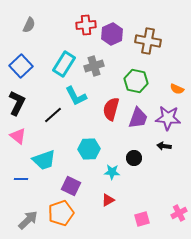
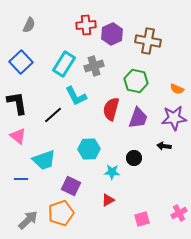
blue square: moved 4 px up
black L-shape: rotated 35 degrees counterclockwise
purple star: moved 6 px right; rotated 10 degrees counterclockwise
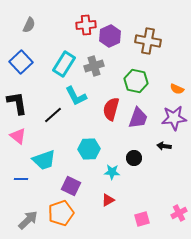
purple hexagon: moved 2 px left, 2 px down
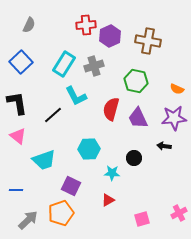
purple trapezoid: rotated 135 degrees clockwise
cyan star: moved 1 px down
blue line: moved 5 px left, 11 px down
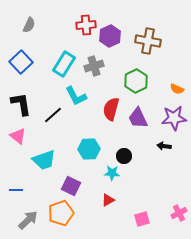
green hexagon: rotated 20 degrees clockwise
black L-shape: moved 4 px right, 1 px down
black circle: moved 10 px left, 2 px up
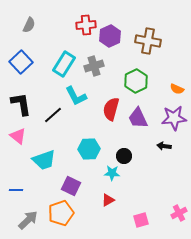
pink square: moved 1 px left, 1 px down
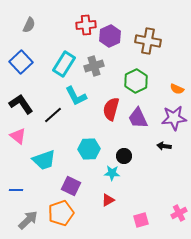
black L-shape: rotated 25 degrees counterclockwise
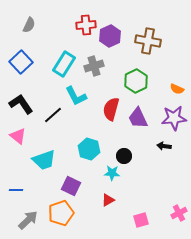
cyan hexagon: rotated 20 degrees clockwise
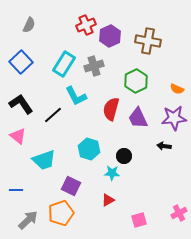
red cross: rotated 18 degrees counterclockwise
pink square: moved 2 px left
